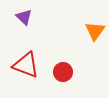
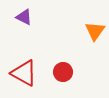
purple triangle: rotated 18 degrees counterclockwise
red triangle: moved 2 px left, 8 px down; rotated 8 degrees clockwise
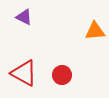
orange triangle: rotated 50 degrees clockwise
red circle: moved 1 px left, 3 px down
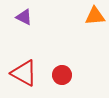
orange triangle: moved 15 px up
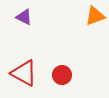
orange triangle: rotated 15 degrees counterclockwise
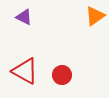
orange triangle: rotated 15 degrees counterclockwise
red triangle: moved 1 px right, 2 px up
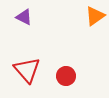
red triangle: moved 2 px right, 1 px up; rotated 20 degrees clockwise
red circle: moved 4 px right, 1 px down
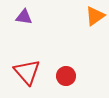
purple triangle: rotated 18 degrees counterclockwise
red triangle: moved 2 px down
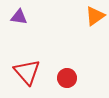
purple triangle: moved 5 px left
red circle: moved 1 px right, 2 px down
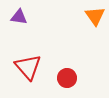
orange triangle: rotated 30 degrees counterclockwise
red triangle: moved 1 px right, 5 px up
